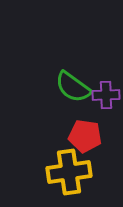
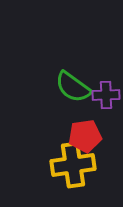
red pentagon: rotated 16 degrees counterclockwise
yellow cross: moved 4 px right, 7 px up
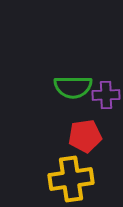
green semicircle: rotated 36 degrees counterclockwise
yellow cross: moved 2 px left, 14 px down
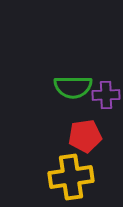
yellow cross: moved 2 px up
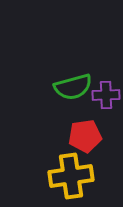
green semicircle: rotated 15 degrees counterclockwise
yellow cross: moved 1 px up
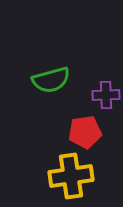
green semicircle: moved 22 px left, 7 px up
red pentagon: moved 4 px up
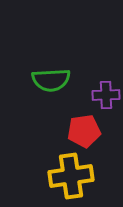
green semicircle: rotated 12 degrees clockwise
red pentagon: moved 1 px left, 1 px up
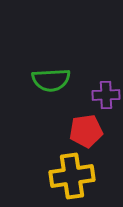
red pentagon: moved 2 px right
yellow cross: moved 1 px right
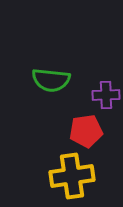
green semicircle: rotated 9 degrees clockwise
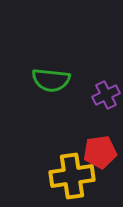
purple cross: rotated 24 degrees counterclockwise
red pentagon: moved 14 px right, 21 px down
